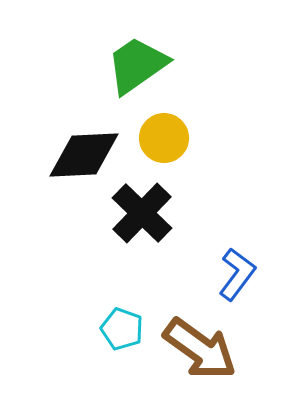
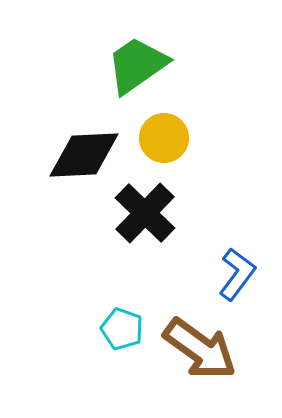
black cross: moved 3 px right
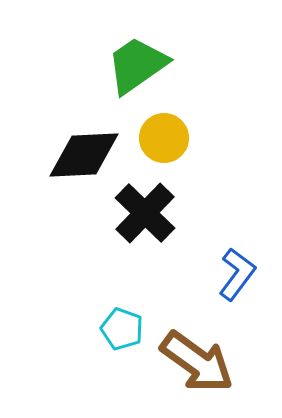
brown arrow: moved 3 px left, 13 px down
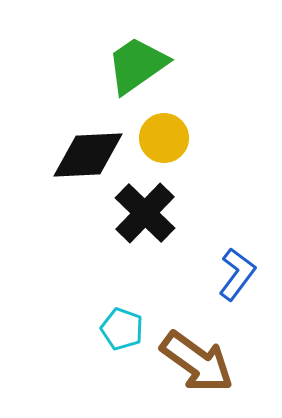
black diamond: moved 4 px right
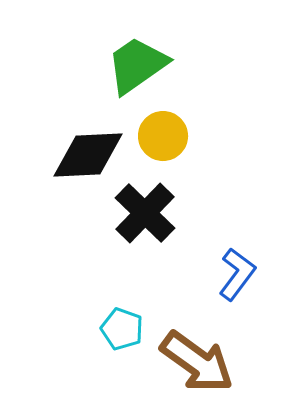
yellow circle: moved 1 px left, 2 px up
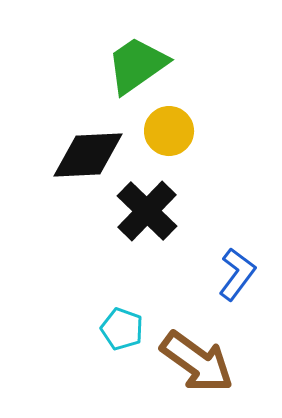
yellow circle: moved 6 px right, 5 px up
black cross: moved 2 px right, 2 px up
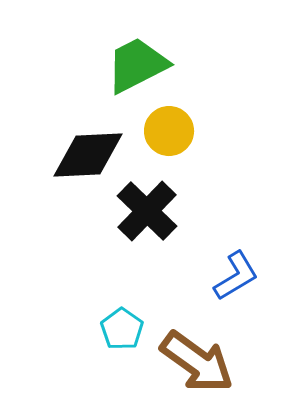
green trapezoid: rotated 8 degrees clockwise
blue L-shape: moved 1 px left, 2 px down; rotated 22 degrees clockwise
cyan pentagon: rotated 15 degrees clockwise
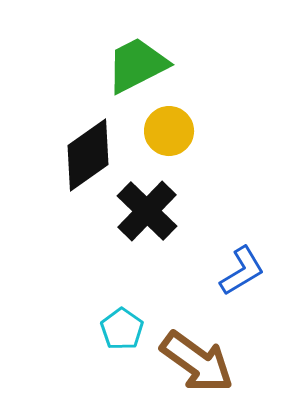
black diamond: rotated 32 degrees counterclockwise
blue L-shape: moved 6 px right, 5 px up
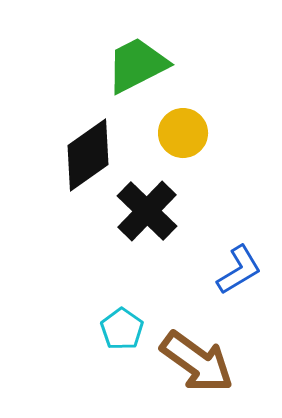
yellow circle: moved 14 px right, 2 px down
blue L-shape: moved 3 px left, 1 px up
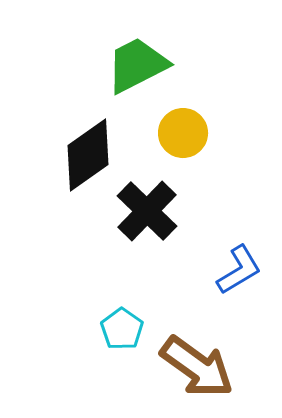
brown arrow: moved 5 px down
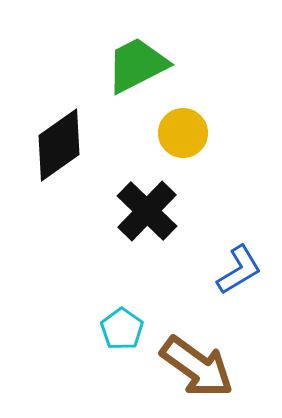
black diamond: moved 29 px left, 10 px up
